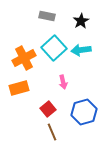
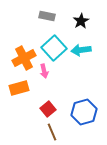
pink arrow: moved 19 px left, 11 px up
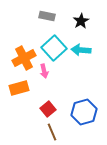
cyan arrow: rotated 12 degrees clockwise
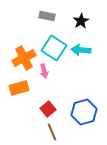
cyan square: rotated 15 degrees counterclockwise
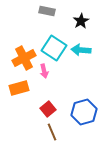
gray rectangle: moved 5 px up
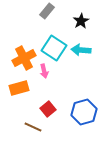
gray rectangle: rotated 63 degrees counterclockwise
brown line: moved 19 px left, 5 px up; rotated 42 degrees counterclockwise
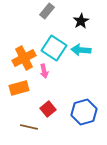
brown line: moved 4 px left; rotated 12 degrees counterclockwise
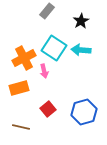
brown line: moved 8 px left
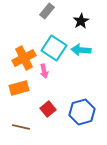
blue hexagon: moved 2 px left
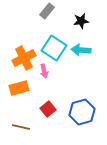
black star: rotated 21 degrees clockwise
